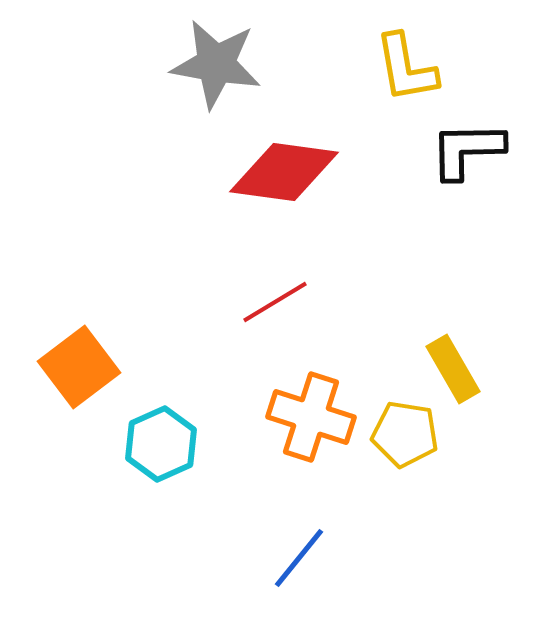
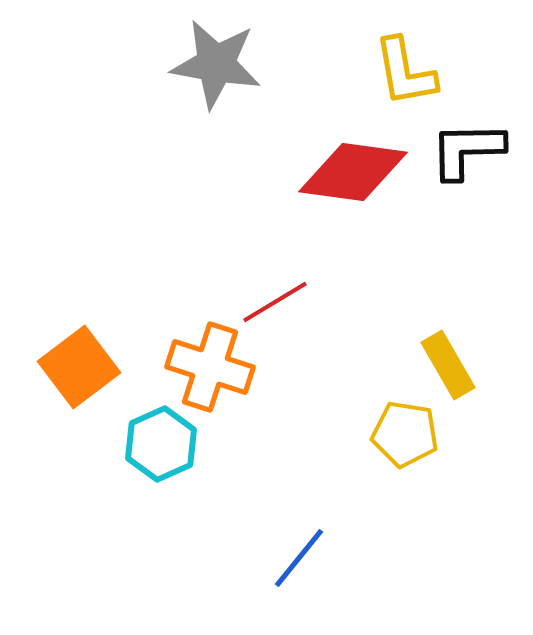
yellow L-shape: moved 1 px left, 4 px down
red diamond: moved 69 px right
yellow rectangle: moved 5 px left, 4 px up
orange cross: moved 101 px left, 50 px up
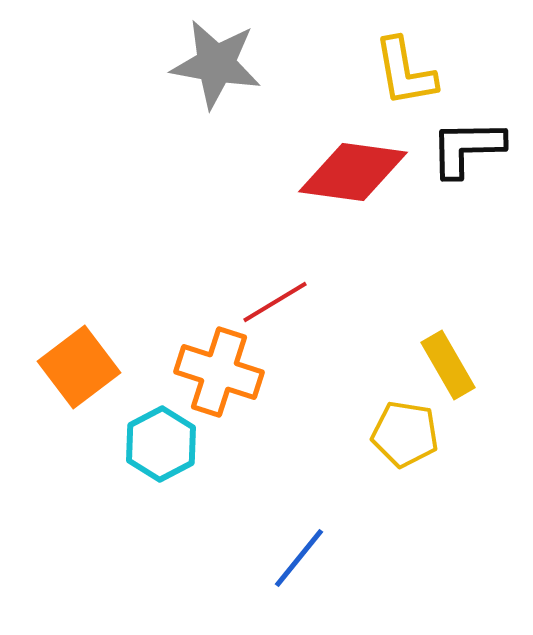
black L-shape: moved 2 px up
orange cross: moved 9 px right, 5 px down
cyan hexagon: rotated 4 degrees counterclockwise
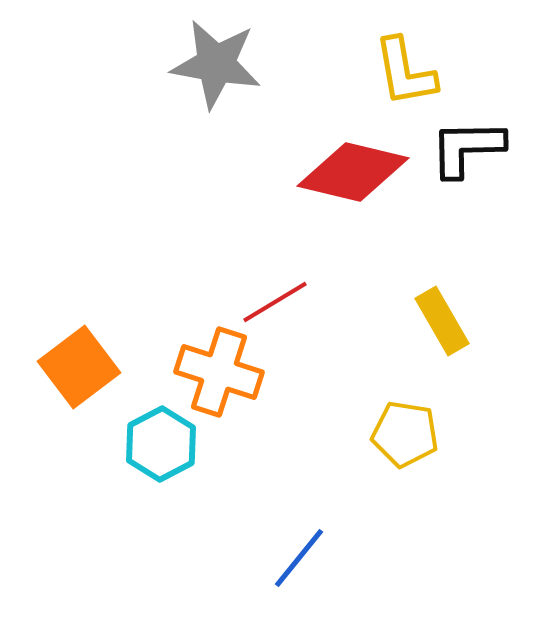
red diamond: rotated 6 degrees clockwise
yellow rectangle: moved 6 px left, 44 px up
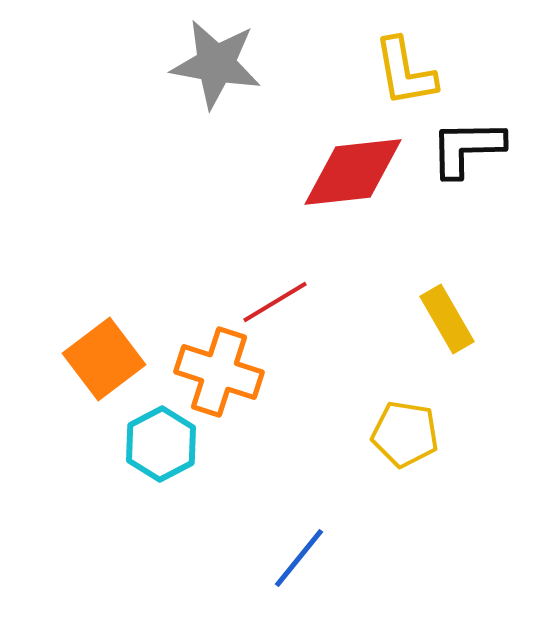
red diamond: rotated 20 degrees counterclockwise
yellow rectangle: moved 5 px right, 2 px up
orange square: moved 25 px right, 8 px up
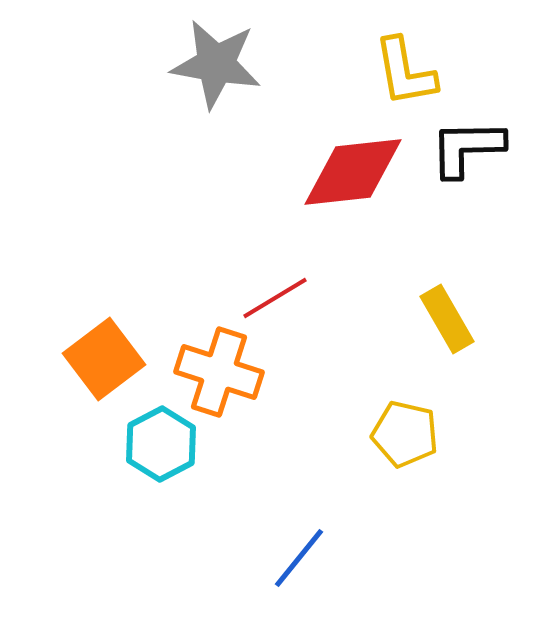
red line: moved 4 px up
yellow pentagon: rotated 4 degrees clockwise
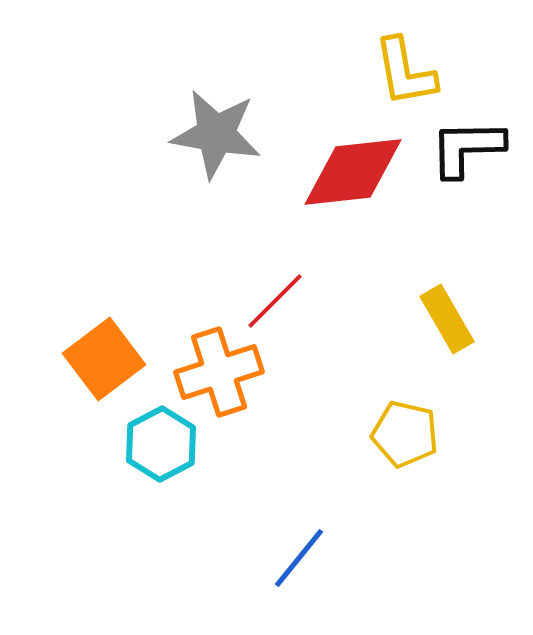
gray star: moved 70 px down
red line: moved 3 px down; rotated 14 degrees counterclockwise
orange cross: rotated 36 degrees counterclockwise
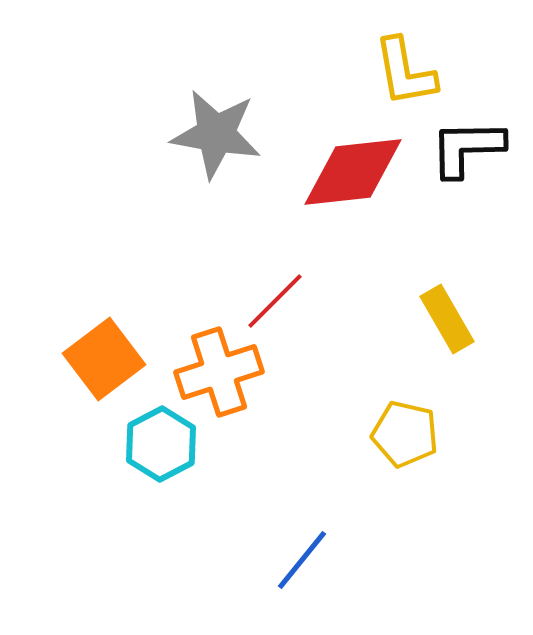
blue line: moved 3 px right, 2 px down
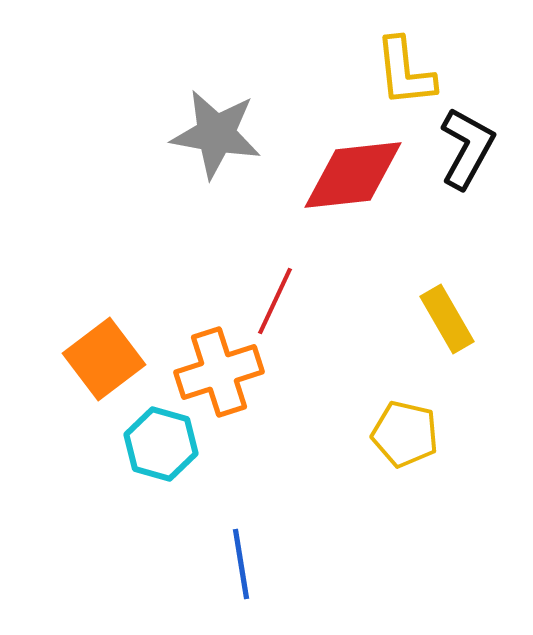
yellow L-shape: rotated 4 degrees clockwise
black L-shape: rotated 120 degrees clockwise
red diamond: moved 3 px down
red line: rotated 20 degrees counterclockwise
cyan hexagon: rotated 16 degrees counterclockwise
blue line: moved 61 px left, 4 px down; rotated 48 degrees counterclockwise
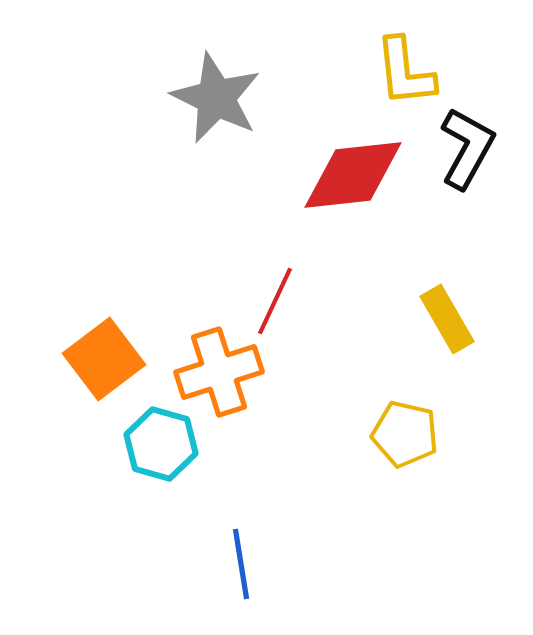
gray star: moved 36 px up; rotated 16 degrees clockwise
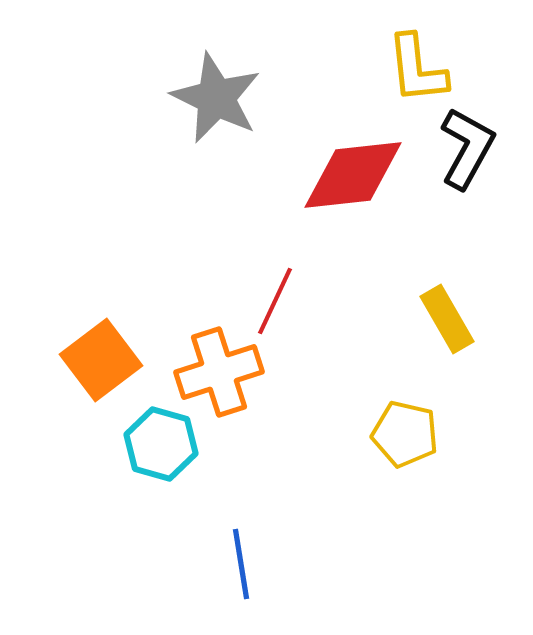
yellow L-shape: moved 12 px right, 3 px up
orange square: moved 3 px left, 1 px down
